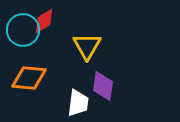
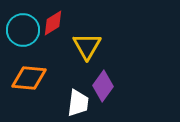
red diamond: moved 9 px right, 2 px down
purple diamond: rotated 28 degrees clockwise
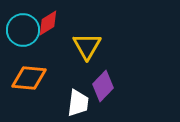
red diamond: moved 5 px left
purple diamond: rotated 8 degrees clockwise
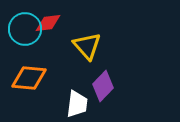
red diamond: rotated 24 degrees clockwise
cyan circle: moved 2 px right, 1 px up
yellow triangle: rotated 12 degrees counterclockwise
white trapezoid: moved 1 px left, 1 px down
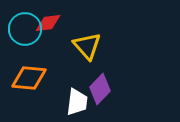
purple diamond: moved 3 px left, 3 px down
white trapezoid: moved 2 px up
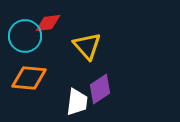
cyan circle: moved 7 px down
purple diamond: rotated 12 degrees clockwise
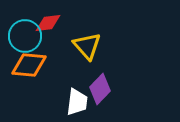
orange diamond: moved 13 px up
purple diamond: rotated 12 degrees counterclockwise
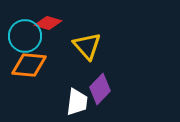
red diamond: rotated 24 degrees clockwise
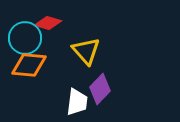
cyan circle: moved 2 px down
yellow triangle: moved 1 px left, 5 px down
